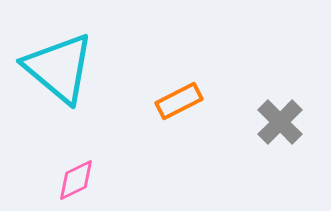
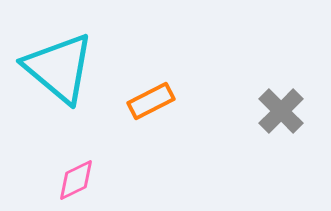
orange rectangle: moved 28 px left
gray cross: moved 1 px right, 11 px up
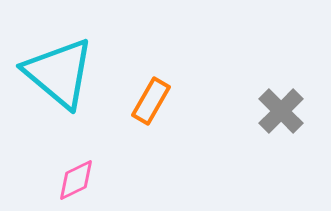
cyan triangle: moved 5 px down
orange rectangle: rotated 33 degrees counterclockwise
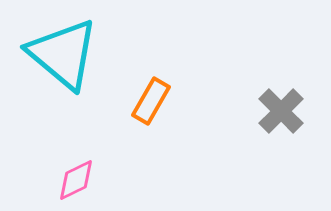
cyan triangle: moved 4 px right, 19 px up
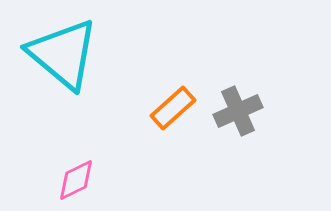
orange rectangle: moved 22 px right, 7 px down; rotated 18 degrees clockwise
gray cross: moved 43 px left; rotated 21 degrees clockwise
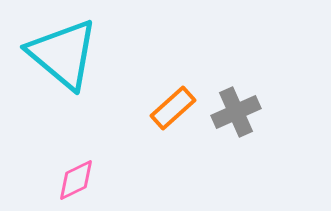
gray cross: moved 2 px left, 1 px down
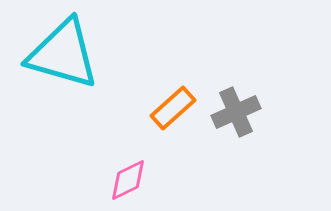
cyan triangle: rotated 24 degrees counterclockwise
pink diamond: moved 52 px right
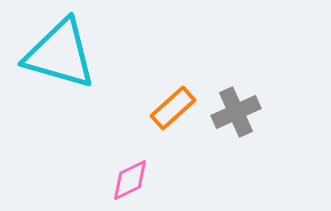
cyan triangle: moved 3 px left
pink diamond: moved 2 px right
